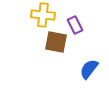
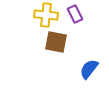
yellow cross: moved 3 px right
purple rectangle: moved 11 px up
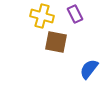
yellow cross: moved 4 px left, 1 px down; rotated 10 degrees clockwise
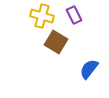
purple rectangle: moved 1 px left, 1 px down
brown square: rotated 20 degrees clockwise
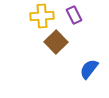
yellow cross: rotated 20 degrees counterclockwise
brown square: rotated 15 degrees clockwise
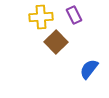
yellow cross: moved 1 px left, 1 px down
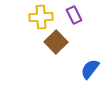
blue semicircle: moved 1 px right
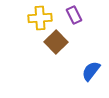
yellow cross: moved 1 px left, 1 px down
blue semicircle: moved 1 px right, 2 px down
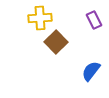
purple rectangle: moved 20 px right, 5 px down
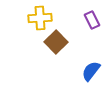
purple rectangle: moved 2 px left
